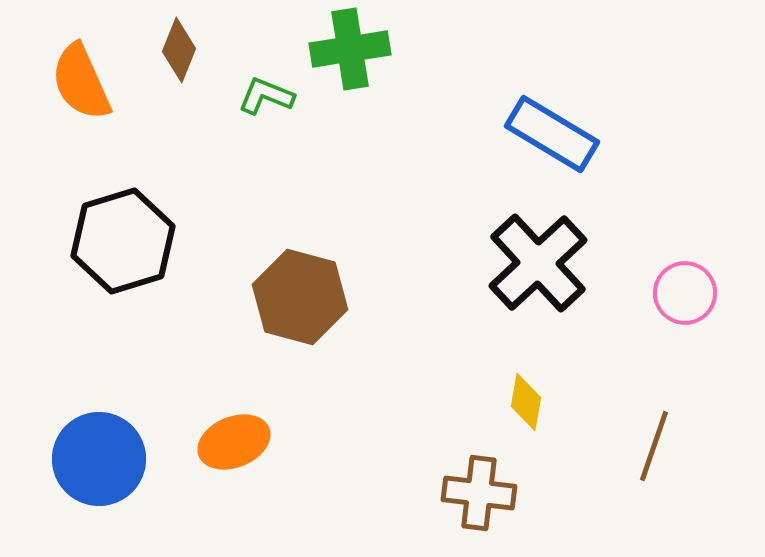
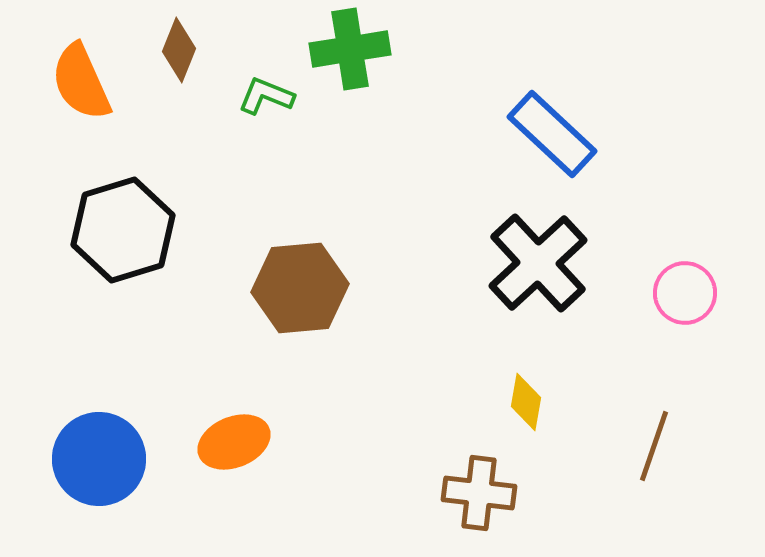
blue rectangle: rotated 12 degrees clockwise
black hexagon: moved 11 px up
brown hexagon: moved 9 px up; rotated 20 degrees counterclockwise
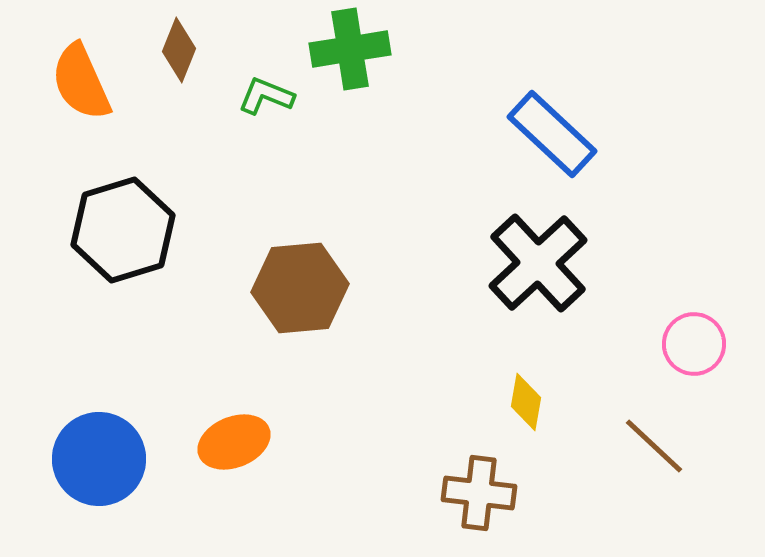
pink circle: moved 9 px right, 51 px down
brown line: rotated 66 degrees counterclockwise
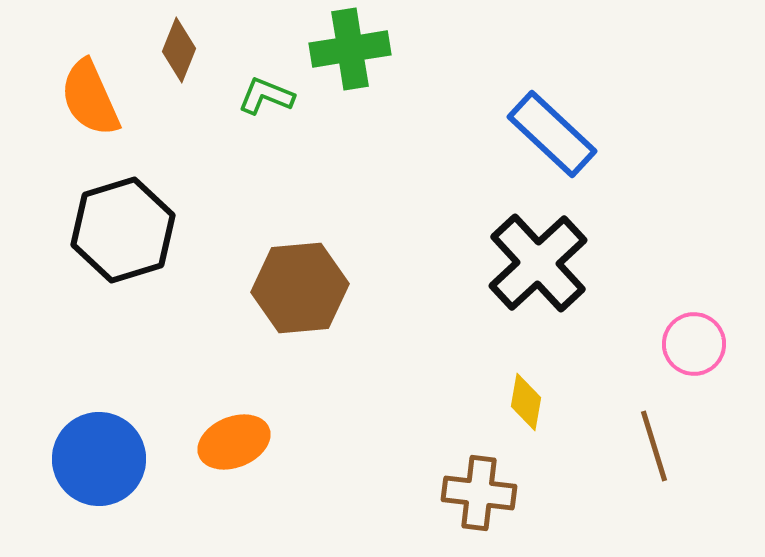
orange semicircle: moved 9 px right, 16 px down
brown line: rotated 30 degrees clockwise
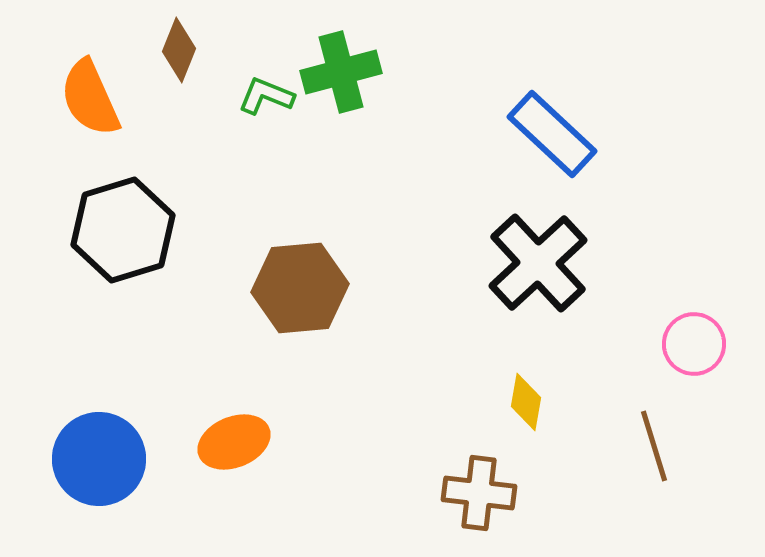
green cross: moved 9 px left, 23 px down; rotated 6 degrees counterclockwise
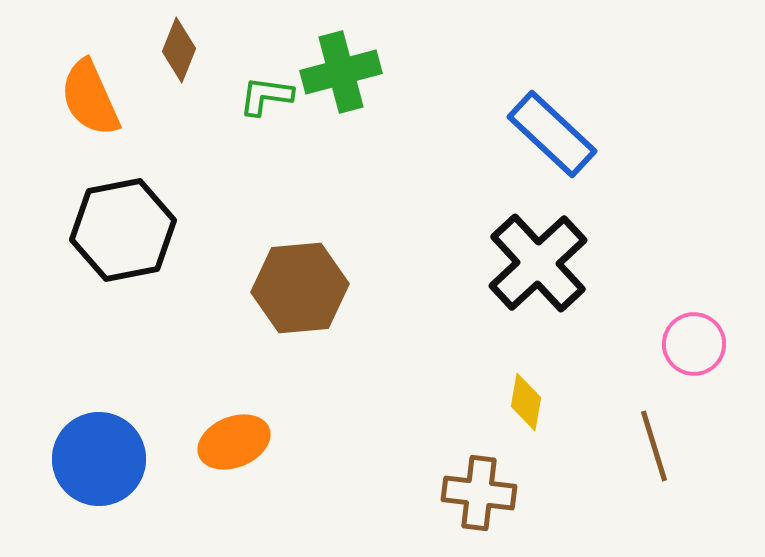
green L-shape: rotated 14 degrees counterclockwise
black hexagon: rotated 6 degrees clockwise
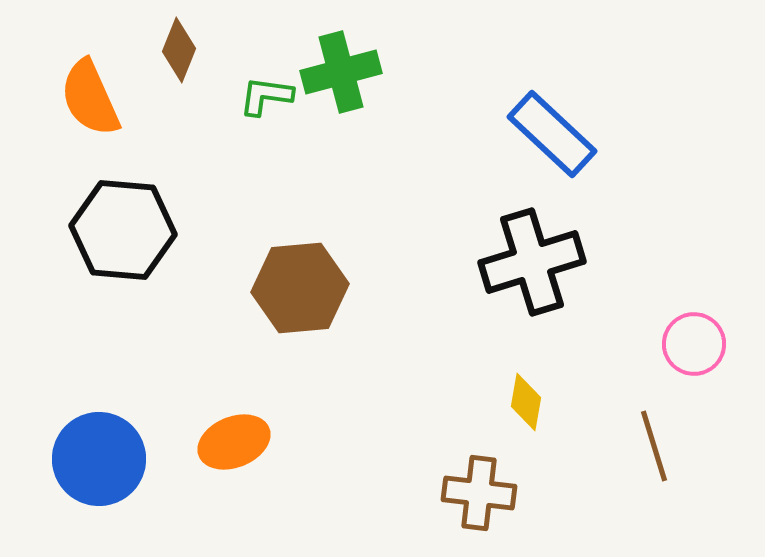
black hexagon: rotated 16 degrees clockwise
black cross: moved 6 px left, 1 px up; rotated 26 degrees clockwise
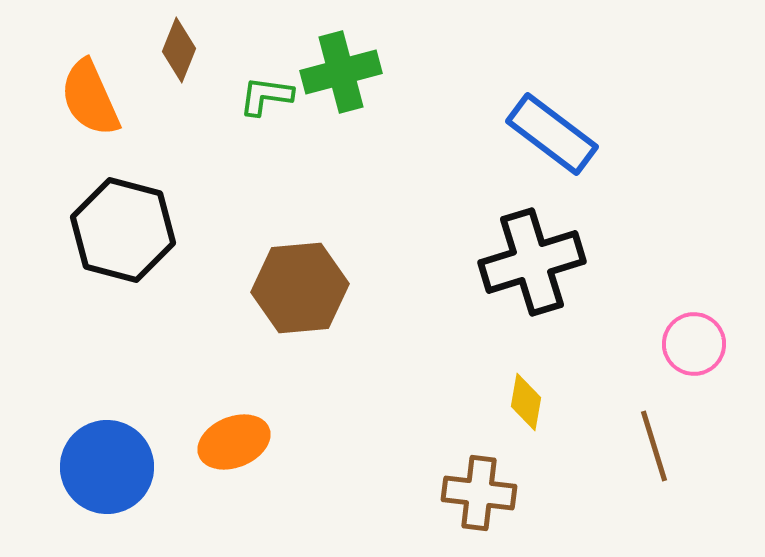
blue rectangle: rotated 6 degrees counterclockwise
black hexagon: rotated 10 degrees clockwise
blue circle: moved 8 px right, 8 px down
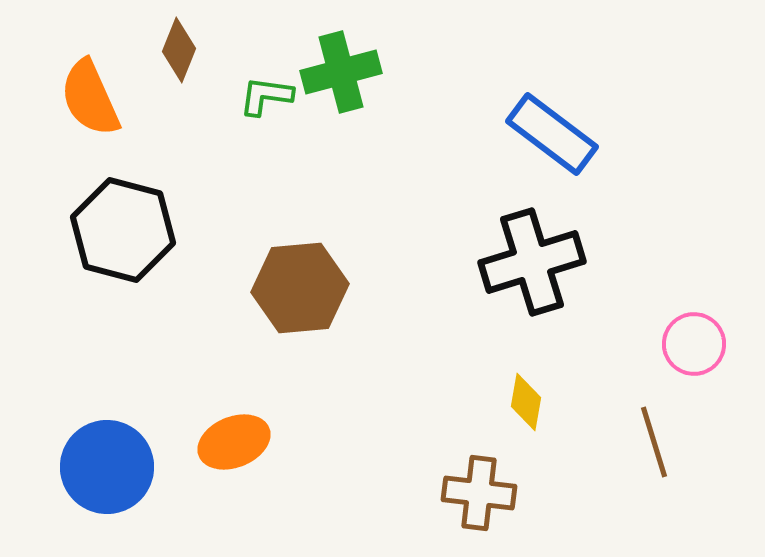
brown line: moved 4 px up
